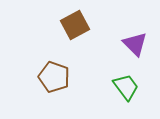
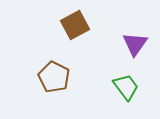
purple triangle: rotated 20 degrees clockwise
brown pentagon: rotated 8 degrees clockwise
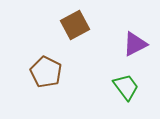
purple triangle: rotated 28 degrees clockwise
brown pentagon: moved 8 px left, 5 px up
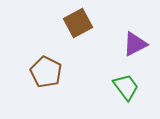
brown square: moved 3 px right, 2 px up
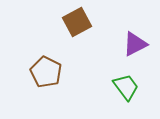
brown square: moved 1 px left, 1 px up
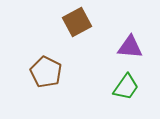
purple triangle: moved 5 px left, 3 px down; rotated 32 degrees clockwise
green trapezoid: rotated 72 degrees clockwise
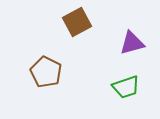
purple triangle: moved 2 px right, 4 px up; rotated 20 degrees counterclockwise
green trapezoid: rotated 36 degrees clockwise
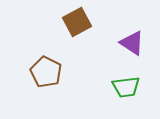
purple triangle: rotated 48 degrees clockwise
green trapezoid: rotated 12 degrees clockwise
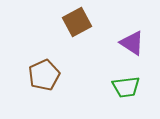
brown pentagon: moved 2 px left, 3 px down; rotated 20 degrees clockwise
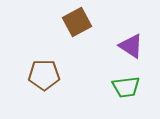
purple triangle: moved 1 px left, 3 px down
brown pentagon: rotated 24 degrees clockwise
